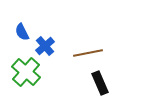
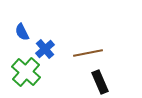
blue cross: moved 3 px down
black rectangle: moved 1 px up
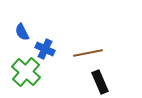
blue cross: rotated 24 degrees counterclockwise
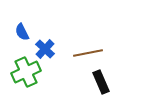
blue cross: rotated 18 degrees clockwise
green cross: rotated 24 degrees clockwise
black rectangle: moved 1 px right
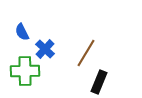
brown line: moved 2 px left; rotated 48 degrees counterclockwise
green cross: moved 1 px left, 1 px up; rotated 24 degrees clockwise
black rectangle: moved 2 px left; rotated 45 degrees clockwise
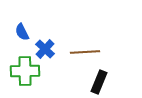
brown line: moved 1 px left, 1 px up; rotated 56 degrees clockwise
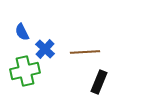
green cross: rotated 12 degrees counterclockwise
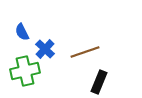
brown line: rotated 16 degrees counterclockwise
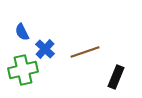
green cross: moved 2 px left, 1 px up
black rectangle: moved 17 px right, 5 px up
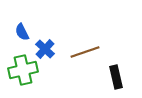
black rectangle: rotated 35 degrees counterclockwise
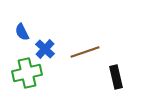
green cross: moved 4 px right, 3 px down
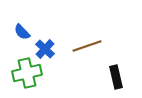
blue semicircle: rotated 18 degrees counterclockwise
brown line: moved 2 px right, 6 px up
